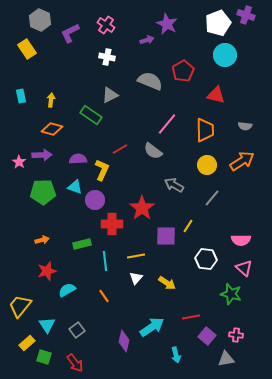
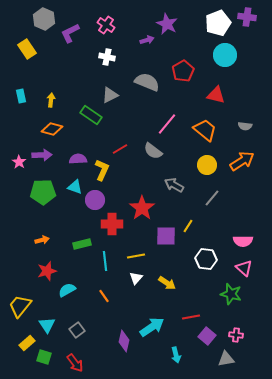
purple cross at (246, 15): moved 1 px right, 2 px down; rotated 12 degrees counterclockwise
gray hexagon at (40, 20): moved 4 px right, 1 px up
gray semicircle at (150, 81): moved 3 px left, 1 px down
orange trapezoid at (205, 130): rotated 50 degrees counterclockwise
pink semicircle at (241, 240): moved 2 px right, 1 px down
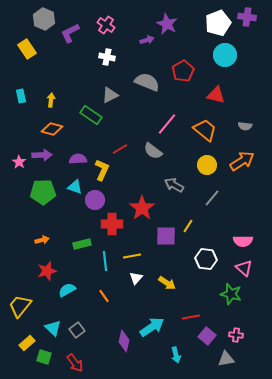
yellow line at (136, 256): moved 4 px left
cyan triangle at (47, 325): moved 6 px right, 3 px down; rotated 12 degrees counterclockwise
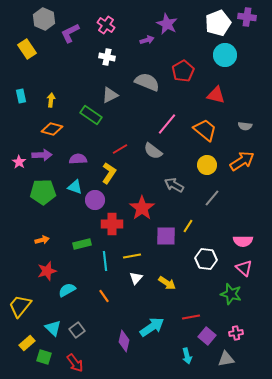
yellow L-shape at (102, 170): moved 7 px right, 3 px down; rotated 10 degrees clockwise
pink cross at (236, 335): moved 2 px up; rotated 16 degrees counterclockwise
cyan arrow at (176, 355): moved 11 px right, 1 px down
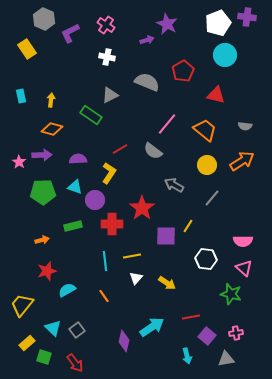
green rectangle at (82, 244): moved 9 px left, 18 px up
yellow trapezoid at (20, 306): moved 2 px right, 1 px up
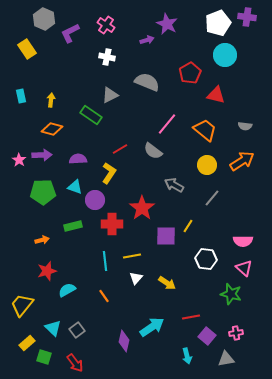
red pentagon at (183, 71): moved 7 px right, 2 px down
pink star at (19, 162): moved 2 px up
